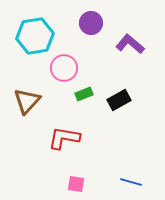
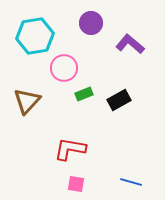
red L-shape: moved 6 px right, 11 px down
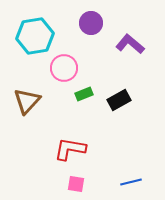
blue line: rotated 30 degrees counterclockwise
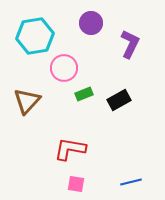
purple L-shape: rotated 76 degrees clockwise
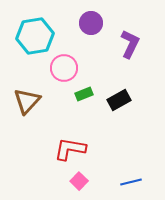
pink square: moved 3 px right, 3 px up; rotated 36 degrees clockwise
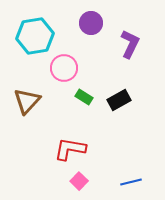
green rectangle: moved 3 px down; rotated 54 degrees clockwise
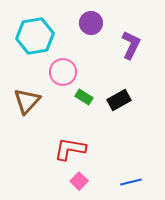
purple L-shape: moved 1 px right, 1 px down
pink circle: moved 1 px left, 4 px down
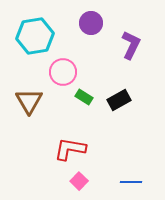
brown triangle: moved 2 px right; rotated 12 degrees counterclockwise
blue line: rotated 15 degrees clockwise
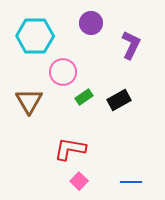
cyan hexagon: rotated 9 degrees clockwise
green rectangle: rotated 66 degrees counterclockwise
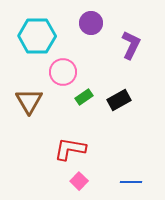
cyan hexagon: moved 2 px right
